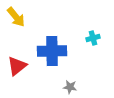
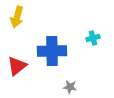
yellow arrow: moved 1 px right; rotated 55 degrees clockwise
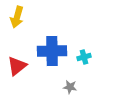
cyan cross: moved 9 px left, 19 px down
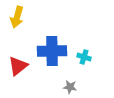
cyan cross: rotated 32 degrees clockwise
red triangle: moved 1 px right
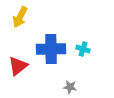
yellow arrow: moved 3 px right; rotated 10 degrees clockwise
blue cross: moved 1 px left, 2 px up
cyan cross: moved 1 px left, 8 px up
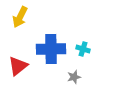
gray star: moved 4 px right, 10 px up; rotated 24 degrees counterclockwise
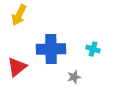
yellow arrow: moved 1 px left, 2 px up
cyan cross: moved 10 px right
red triangle: moved 1 px left, 1 px down
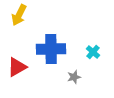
cyan cross: moved 3 px down; rotated 24 degrees clockwise
red triangle: rotated 10 degrees clockwise
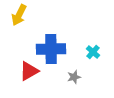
red triangle: moved 12 px right, 4 px down
